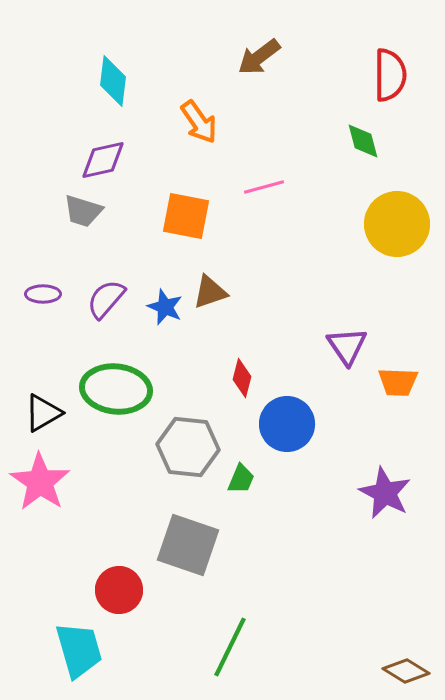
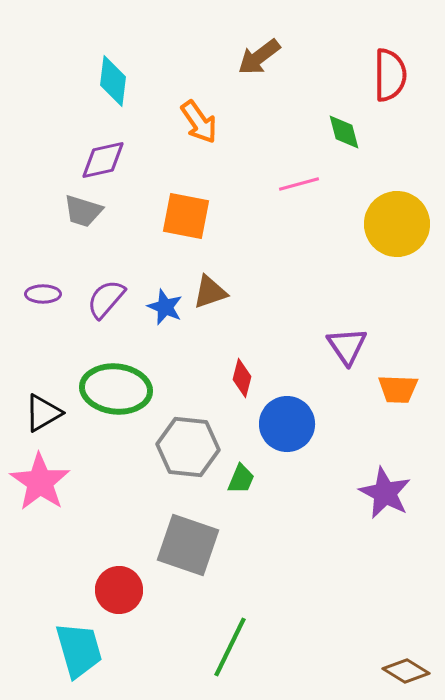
green diamond: moved 19 px left, 9 px up
pink line: moved 35 px right, 3 px up
orange trapezoid: moved 7 px down
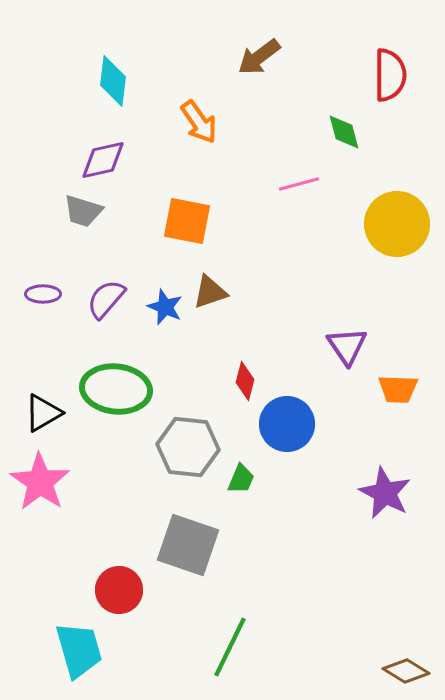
orange square: moved 1 px right, 5 px down
red diamond: moved 3 px right, 3 px down
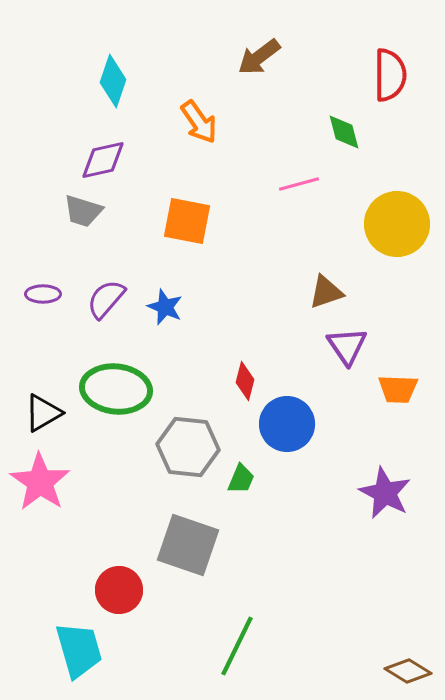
cyan diamond: rotated 12 degrees clockwise
brown triangle: moved 116 px right
green line: moved 7 px right, 1 px up
brown diamond: moved 2 px right
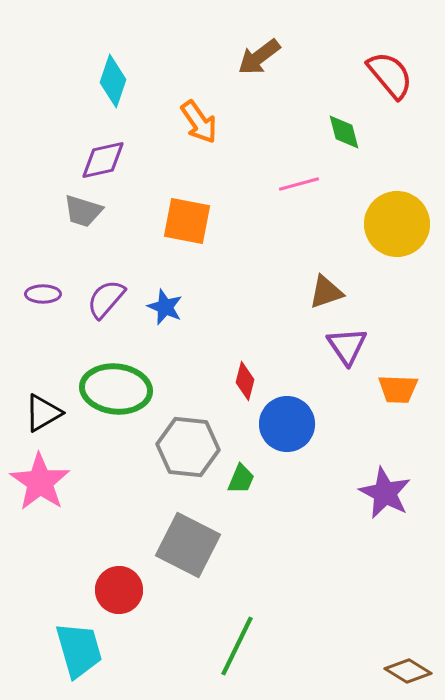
red semicircle: rotated 40 degrees counterclockwise
gray square: rotated 8 degrees clockwise
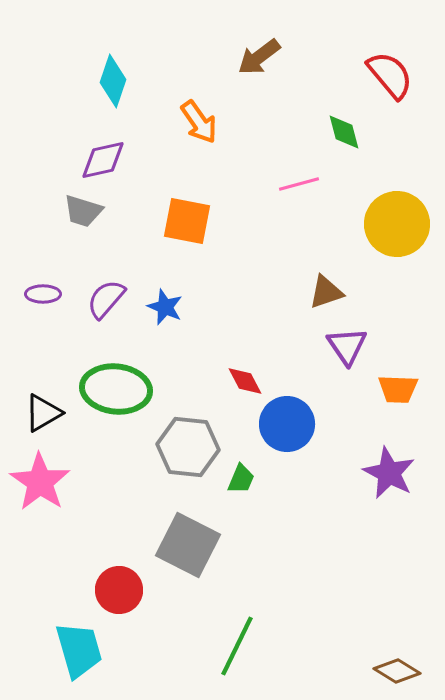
red diamond: rotated 42 degrees counterclockwise
purple star: moved 4 px right, 20 px up
brown diamond: moved 11 px left
